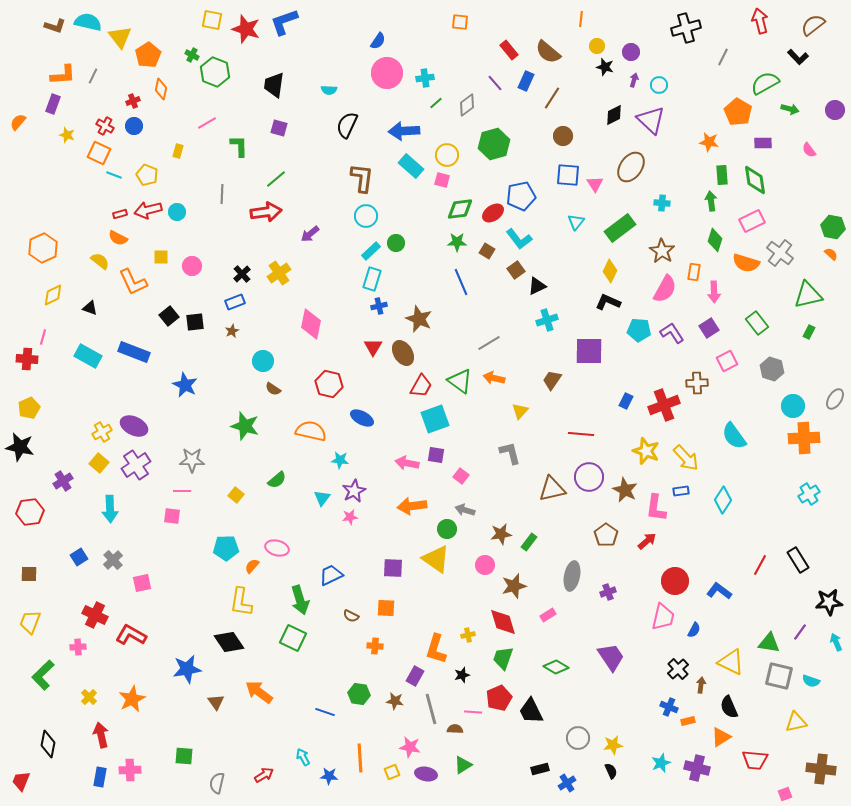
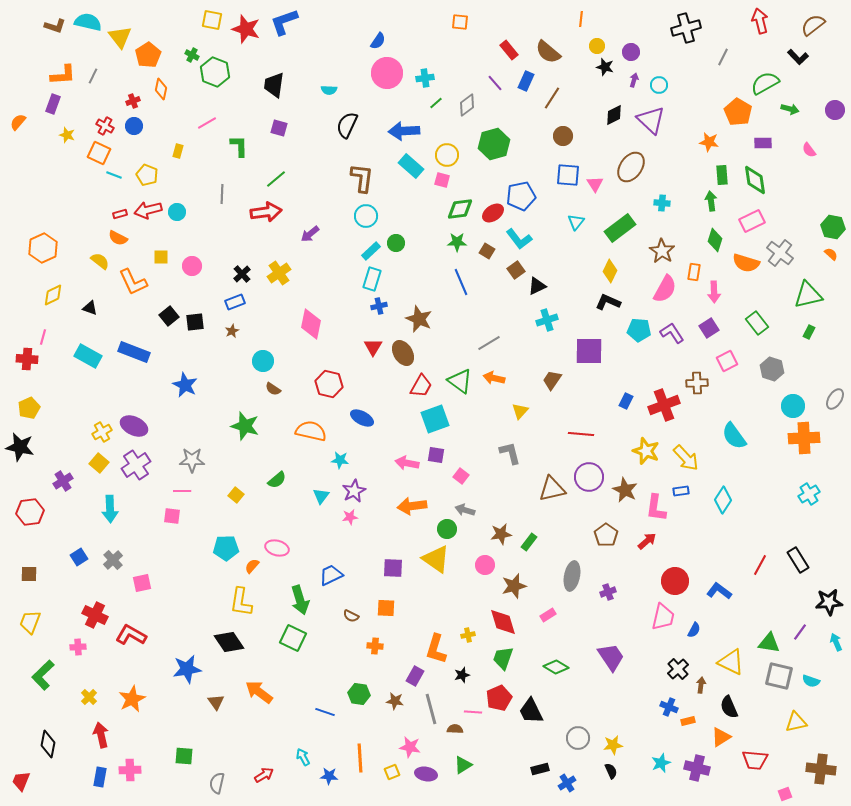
cyan triangle at (322, 498): moved 1 px left, 2 px up
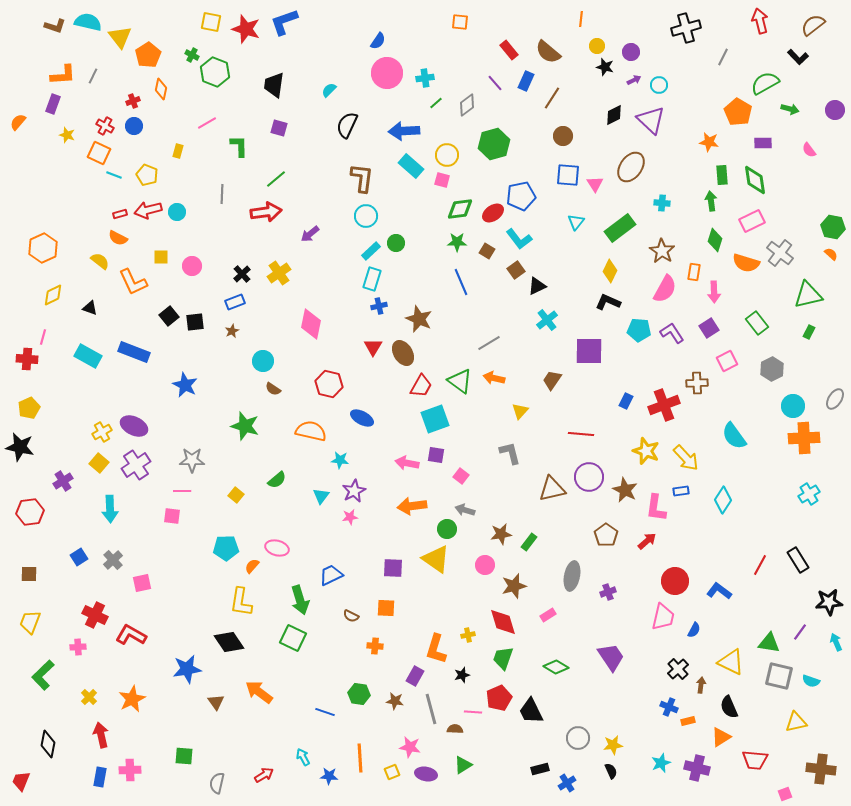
yellow square at (212, 20): moved 1 px left, 2 px down
purple arrow at (634, 80): rotated 48 degrees clockwise
cyan semicircle at (329, 90): rotated 133 degrees clockwise
cyan cross at (547, 320): rotated 20 degrees counterclockwise
gray hexagon at (772, 369): rotated 15 degrees clockwise
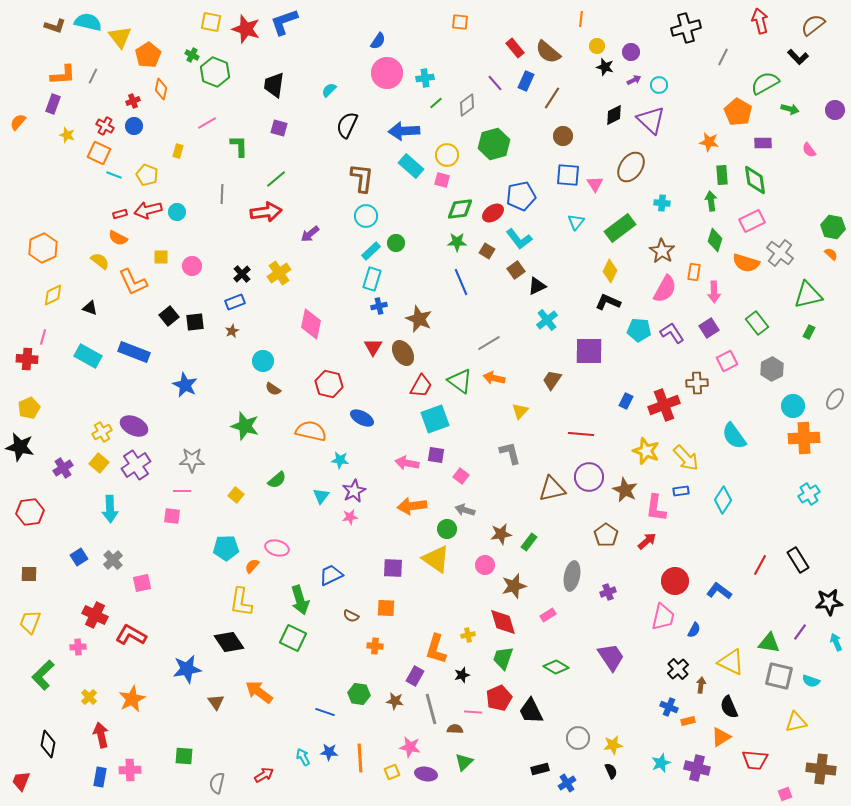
red rectangle at (509, 50): moved 6 px right, 2 px up
purple cross at (63, 481): moved 13 px up
green triangle at (463, 765): moved 1 px right, 3 px up; rotated 12 degrees counterclockwise
blue star at (329, 776): moved 24 px up
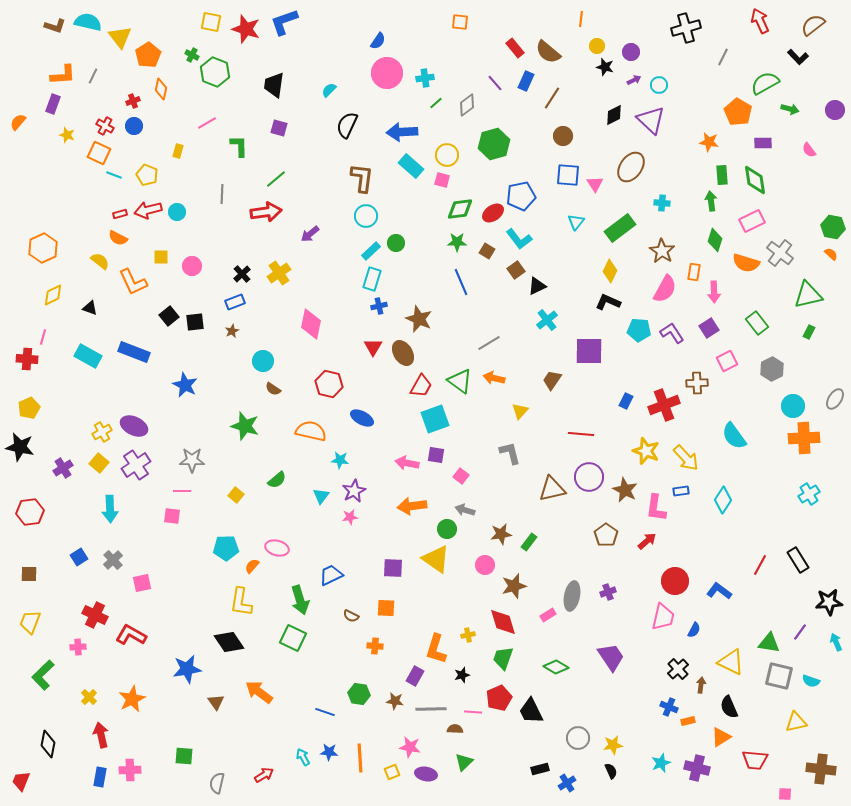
red arrow at (760, 21): rotated 10 degrees counterclockwise
blue arrow at (404, 131): moved 2 px left, 1 px down
gray ellipse at (572, 576): moved 20 px down
gray line at (431, 709): rotated 76 degrees counterclockwise
pink square at (785, 794): rotated 24 degrees clockwise
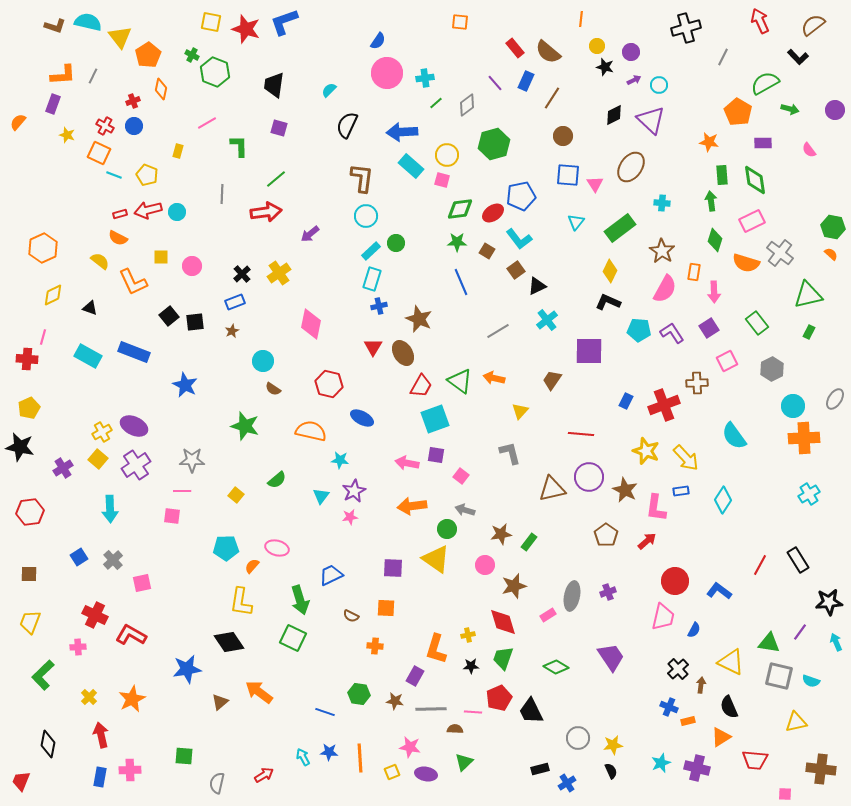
gray line at (489, 343): moved 9 px right, 12 px up
yellow square at (99, 463): moved 1 px left, 4 px up
black star at (462, 675): moved 9 px right, 9 px up; rotated 14 degrees clockwise
brown triangle at (216, 702): moved 4 px right; rotated 24 degrees clockwise
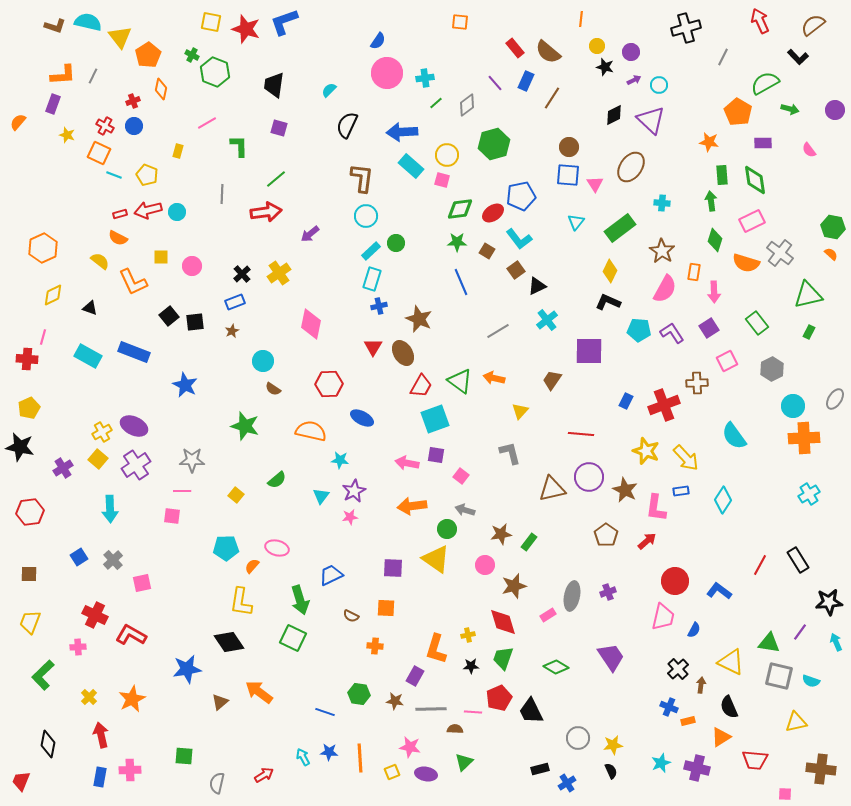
brown circle at (563, 136): moved 6 px right, 11 px down
red hexagon at (329, 384): rotated 16 degrees counterclockwise
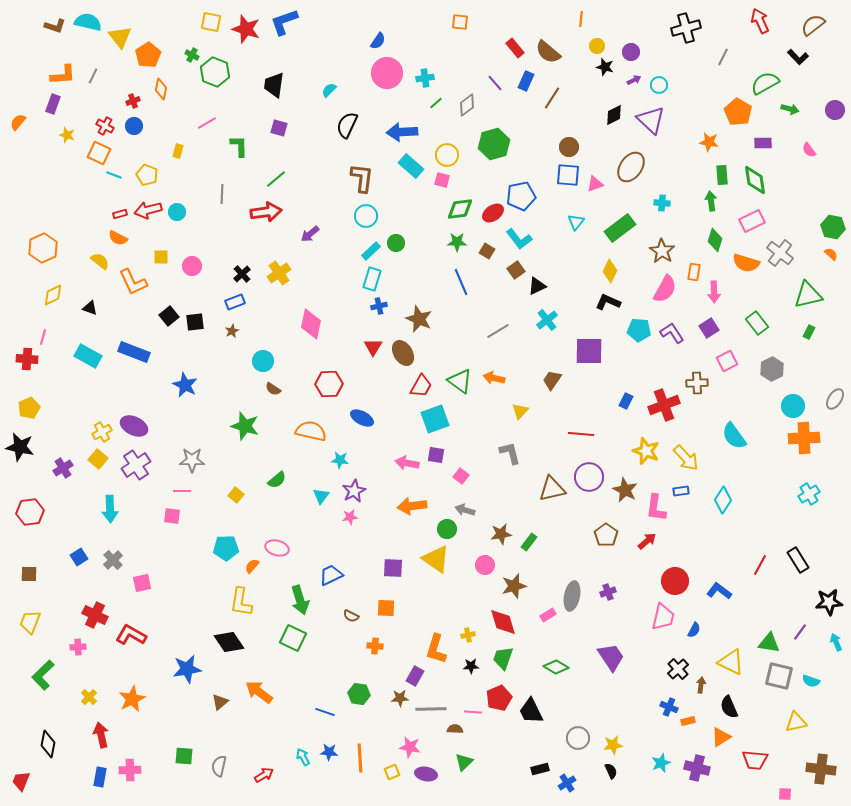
pink triangle at (595, 184): rotated 42 degrees clockwise
brown star at (395, 701): moved 5 px right, 3 px up; rotated 12 degrees counterclockwise
gray semicircle at (217, 783): moved 2 px right, 17 px up
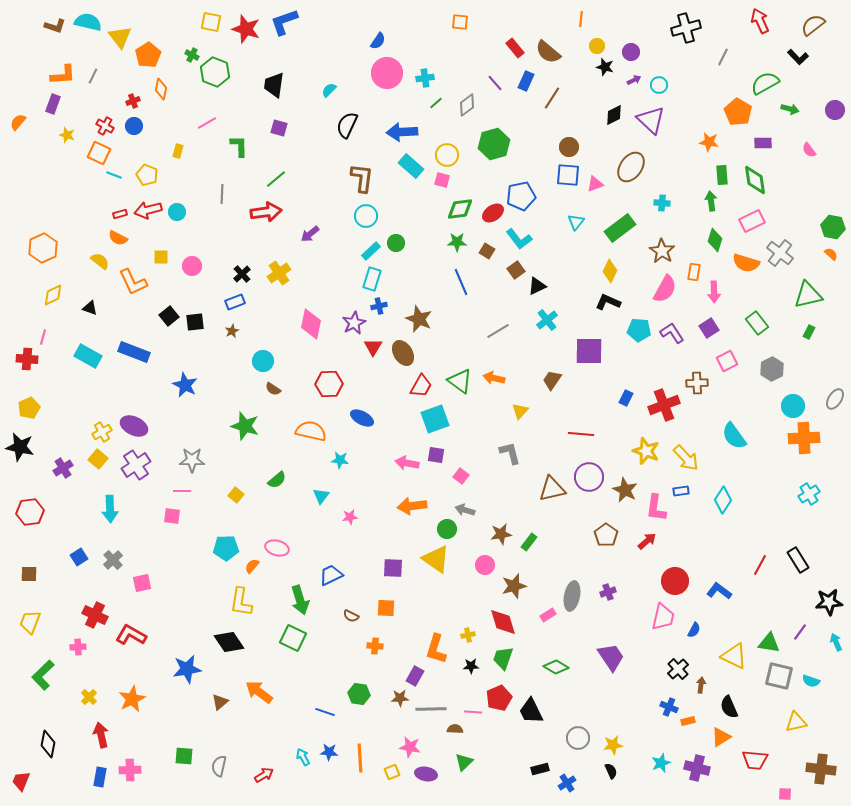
blue rectangle at (626, 401): moved 3 px up
purple star at (354, 491): moved 168 px up
yellow triangle at (731, 662): moved 3 px right, 6 px up
